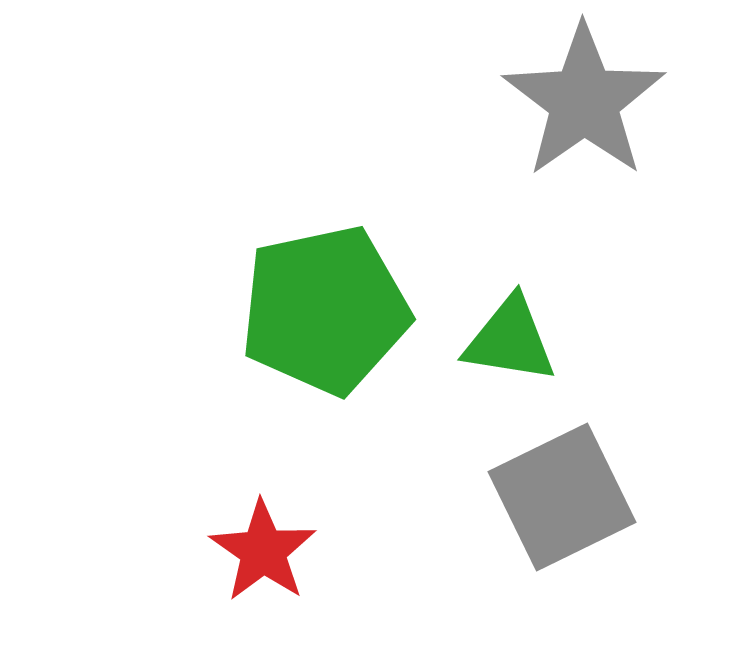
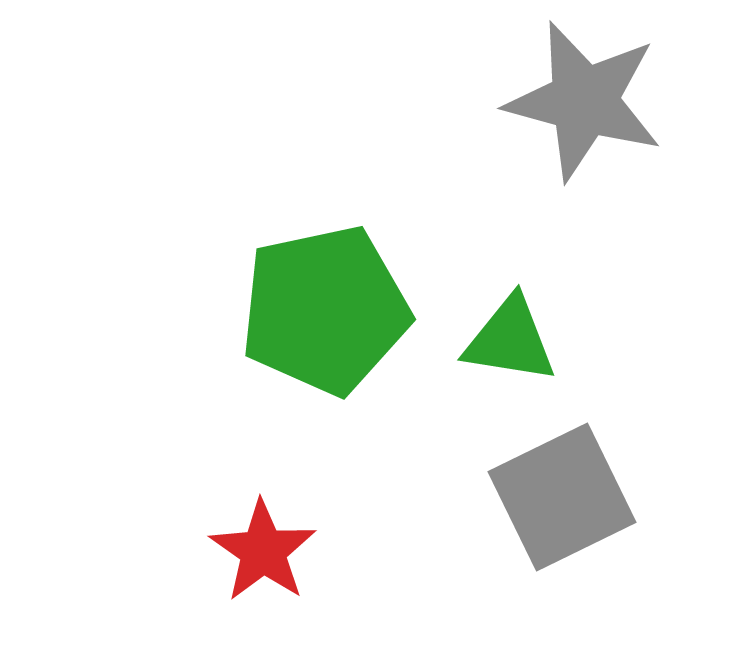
gray star: rotated 22 degrees counterclockwise
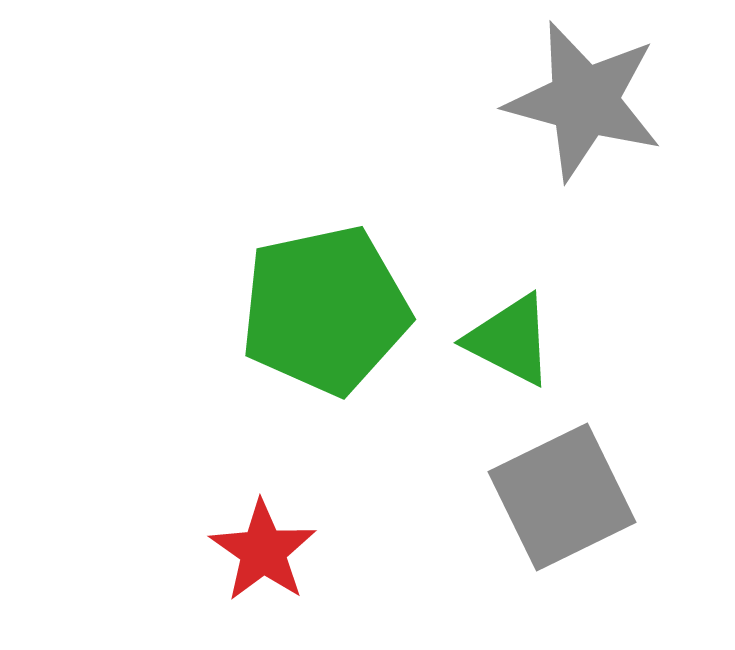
green triangle: rotated 18 degrees clockwise
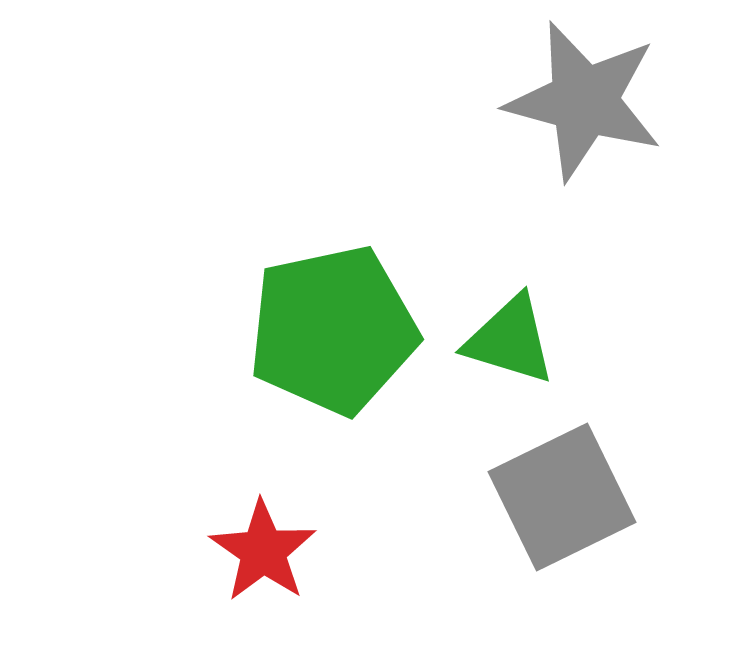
green pentagon: moved 8 px right, 20 px down
green triangle: rotated 10 degrees counterclockwise
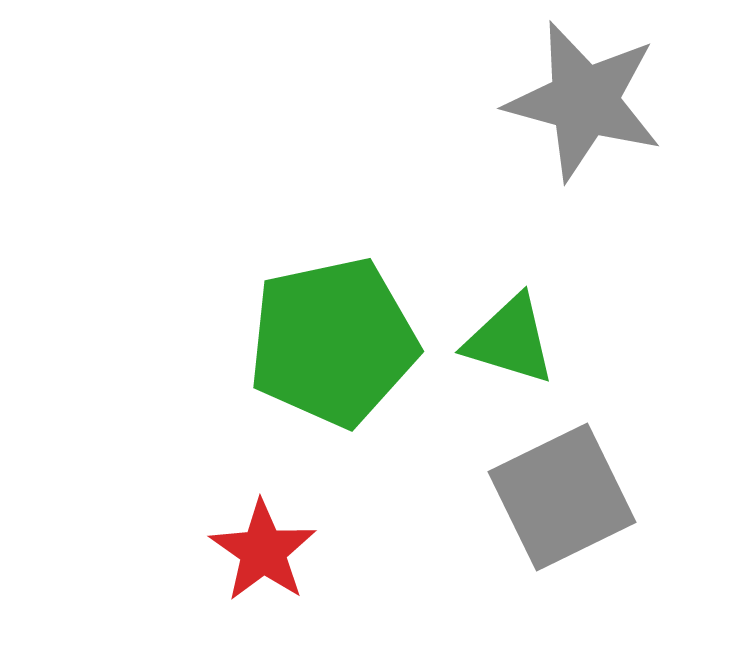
green pentagon: moved 12 px down
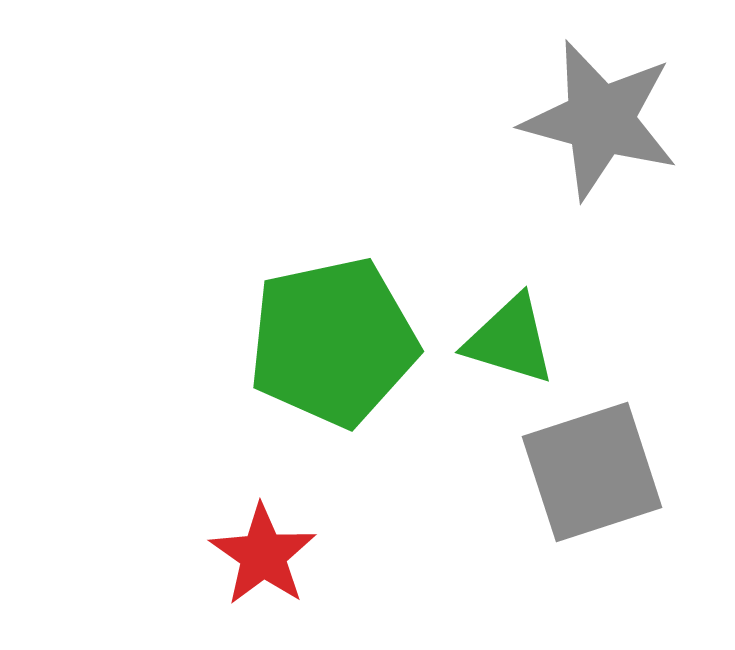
gray star: moved 16 px right, 19 px down
gray square: moved 30 px right, 25 px up; rotated 8 degrees clockwise
red star: moved 4 px down
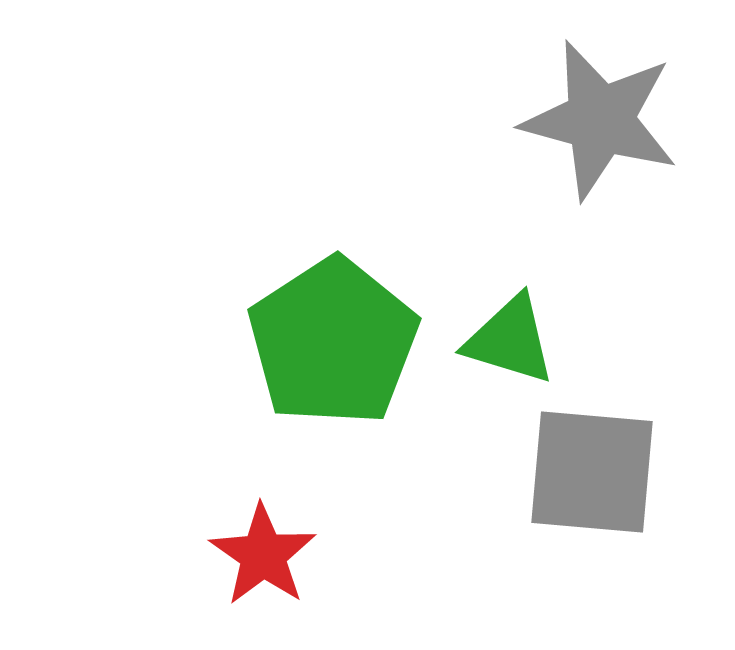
green pentagon: rotated 21 degrees counterclockwise
gray square: rotated 23 degrees clockwise
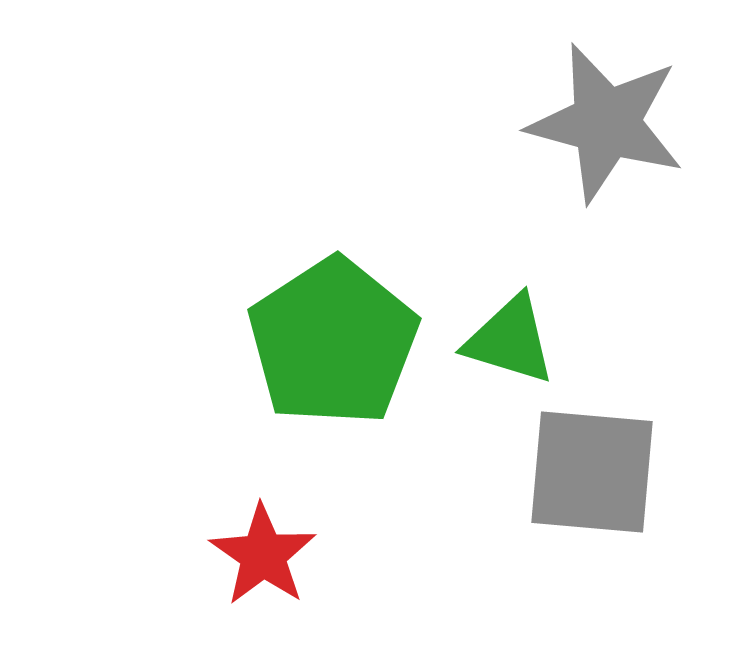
gray star: moved 6 px right, 3 px down
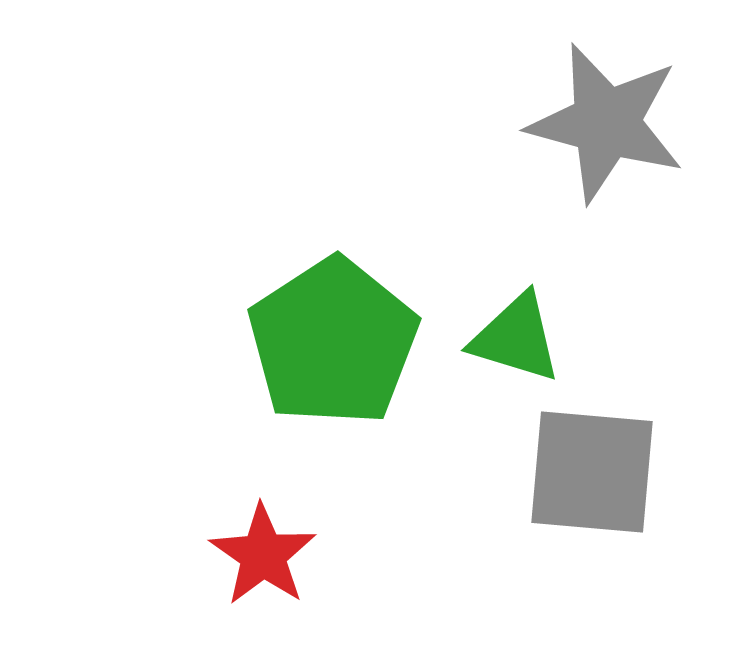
green triangle: moved 6 px right, 2 px up
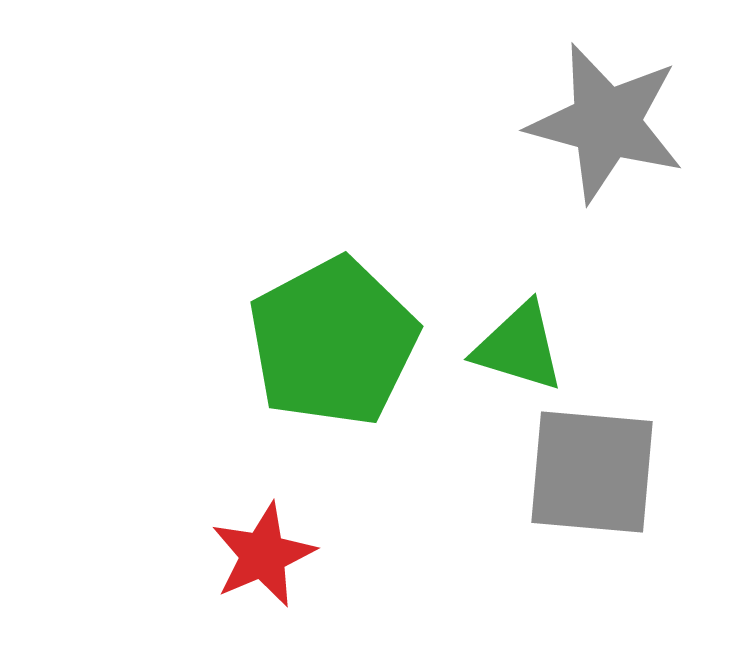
green triangle: moved 3 px right, 9 px down
green pentagon: rotated 5 degrees clockwise
red star: rotated 14 degrees clockwise
